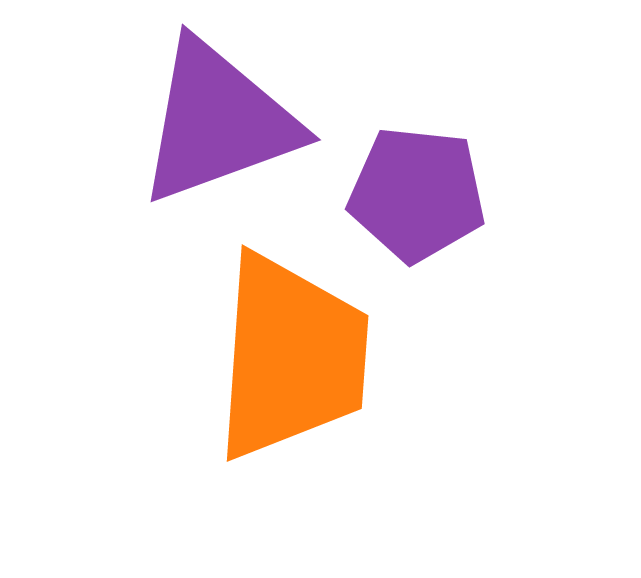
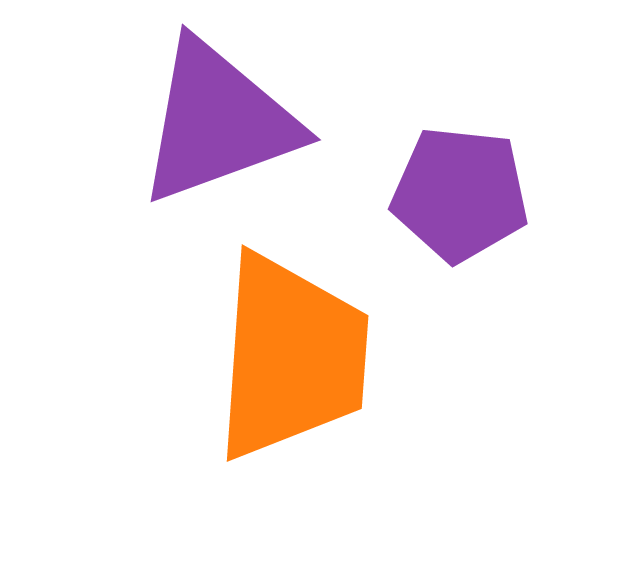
purple pentagon: moved 43 px right
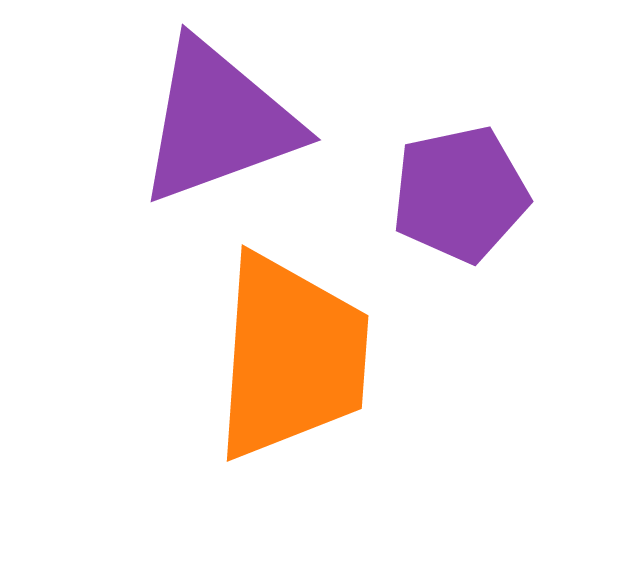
purple pentagon: rotated 18 degrees counterclockwise
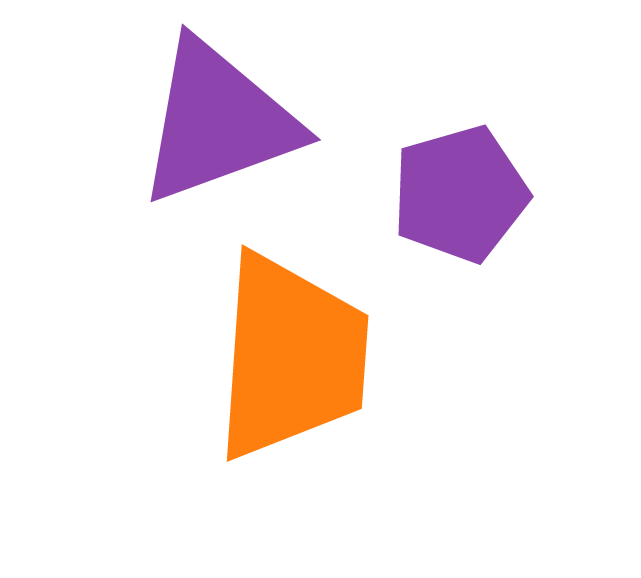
purple pentagon: rotated 4 degrees counterclockwise
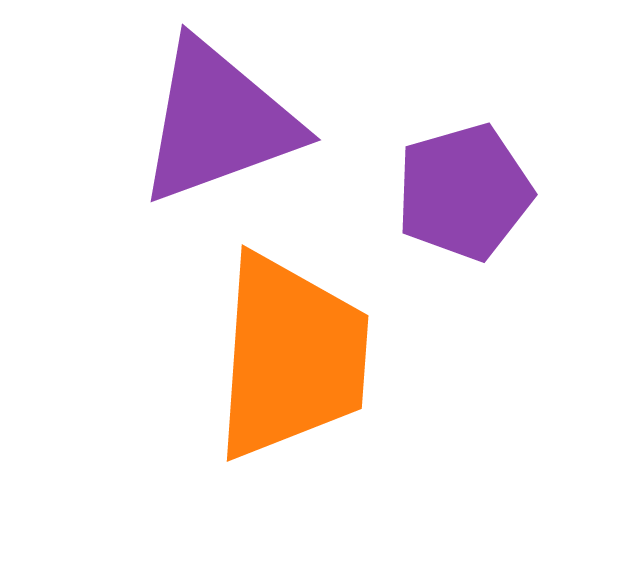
purple pentagon: moved 4 px right, 2 px up
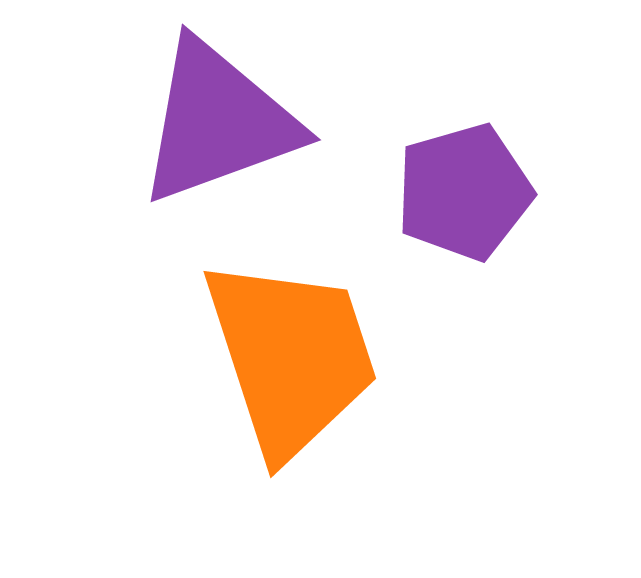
orange trapezoid: rotated 22 degrees counterclockwise
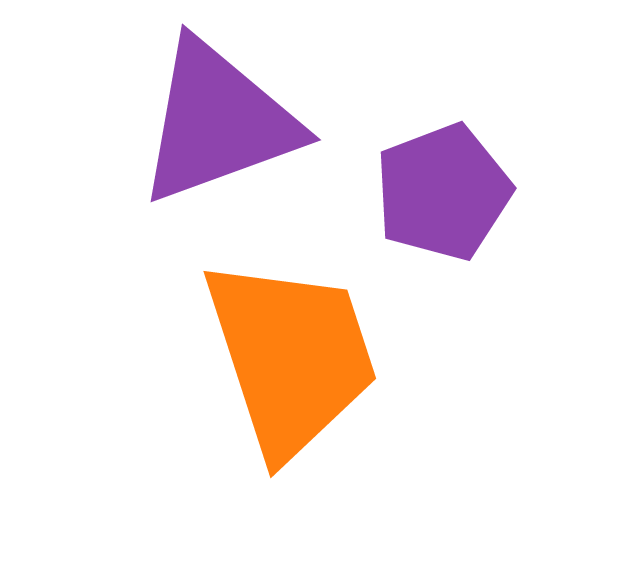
purple pentagon: moved 21 px left; rotated 5 degrees counterclockwise
